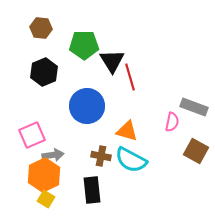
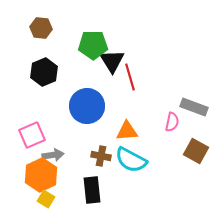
green pentagon: moved 9 px right
orange triangle: rotated 20 degrees counterclockwise
orange hexagon: moved 3 px left
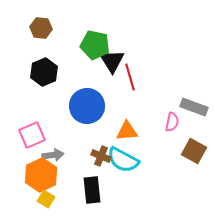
green pentagon: moved 2 px right; rotated 12 degrees clockwise
brown square: moved 2 px left
brown cross: rotated 12 degrees clockwise
cyan semicircle: moved 8 px left
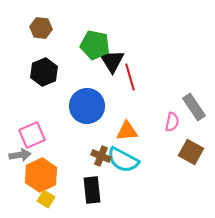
gray rectangle: rotated 36 degrees clockwise
brown square: moved 3 px left, 1 px down
gray arrow: moved 33 px left
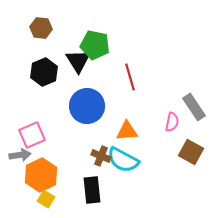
black triangle: moved 34 px left
